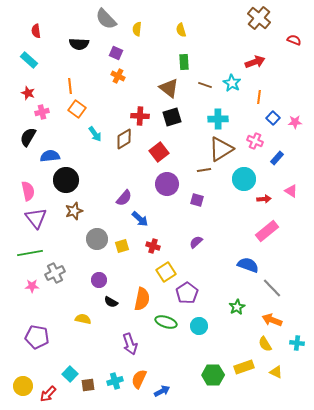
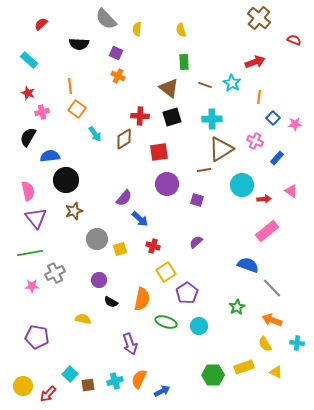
red semicircle at (36, 31): moved 5 px right, 7 px up; rotated 56 degrees clockwise
cyan cross at (218, 119): moved 6 px left
pink star at (295, 122): moved 2 px down
red square at (159, 152): rotated 30 degrees clockwise
cyan circle at (244, 179): moved 2 px left, 6 px down
yellow square at (122, 246): moved 2 px left, 3 px down
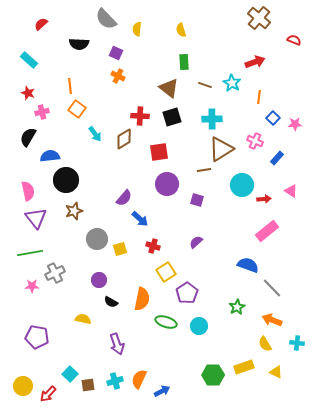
purple arrow at (130, 344): moved 13 px left
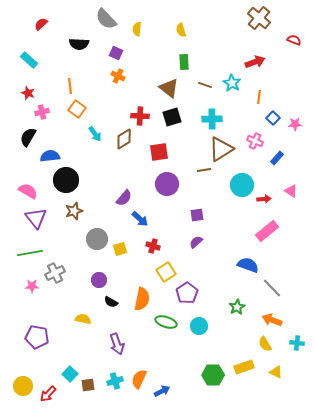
pink semicircle at (28, 191): rotated 48 degrees counterclockwise
purple square at (197, 200): moved 15 px down; rotated 24 degrees counterclockwise
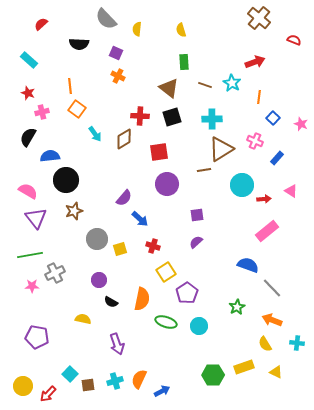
pink star at (295, 124): moved 6 px right; rotated 24 degrees clockwise
green line at (30, 253): moved 2 px down
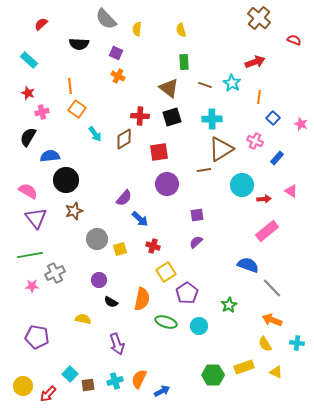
green star at (237, 307): moved 8 px left, 2 px up
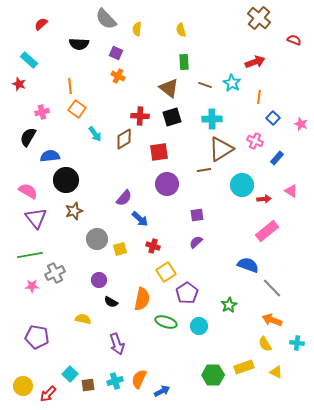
red star at (28, 93): moved 9 px left, 9 px up
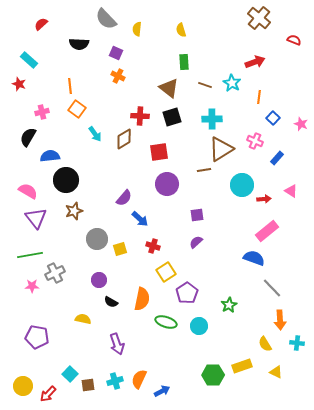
blue semicircle at (248, 265): moved 6 px right, 7 px up
orange arrow at (272, 320): moved 8 px right; rotated 114 degrees counterclockwise
yellow rectangle at (244, 367): moved 2 px left, 1 px up
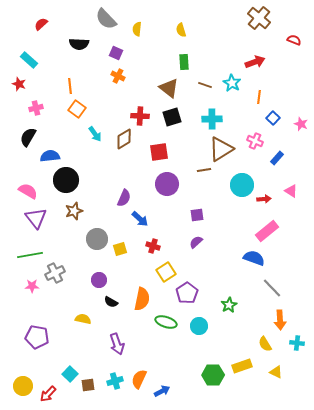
pink cross at (42, 112): moved 6 px left, 4 px up
purple semicircle at (124, 198): rotated 18 degrees counterclockwise
